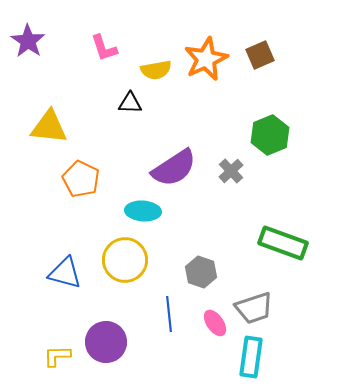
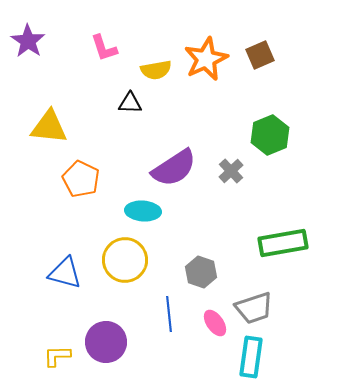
green rectangle: rotated 30 degrees counterclockwise
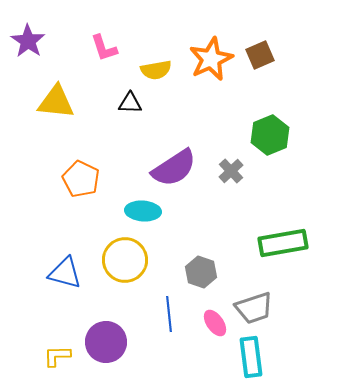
orange star: moved 5 px right
yellow triangle: moved 7 px right, 25 px up
cyan rectangle: rotated 15 degrees counterclockwise
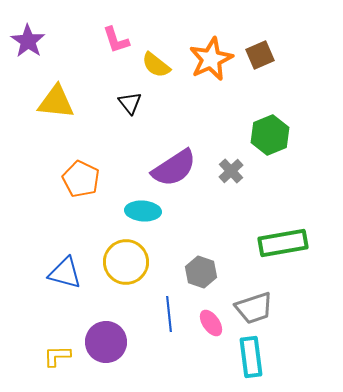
pink L-shape: moved 12 px right, 8 px up
yellow semicircle: moved 5 px up; rotated 48 degrees clockwise
black triangle: rotated 50 degrees clockwise
yellow circle: moved 1 px right, 2 px down
pink ellipse: moved 4 px left
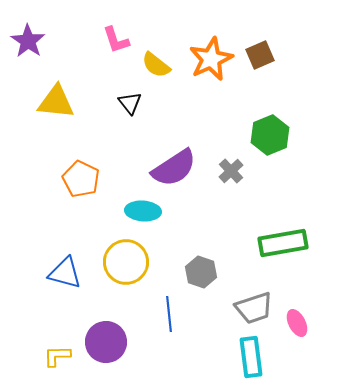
pink ellipse: moved 86 px right; rotated 8 degrees clockwise
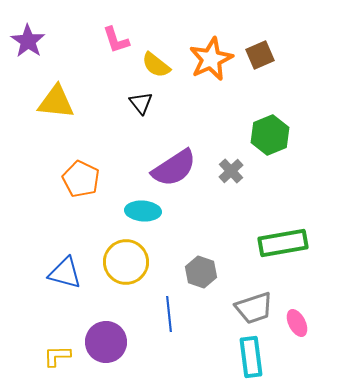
black triangle: moved 11 px right
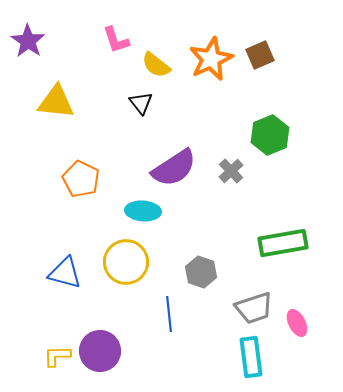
purple circle: moved 6 px left, 9 px down
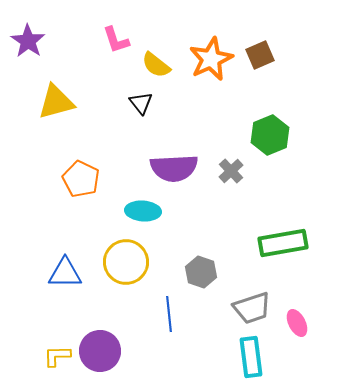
yellow triangle: rotated 21 degrees counterclockwise
purple semicircle: rotated 30 degrees clockwise
blue triangle: rotated 15 degrees counterclockwise
gray trapezoid: moved 2 px left
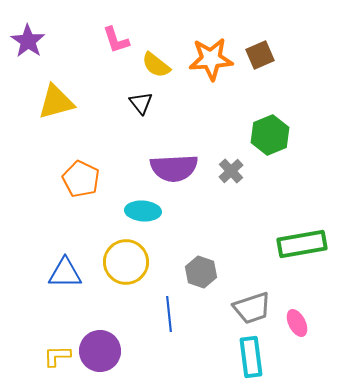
orange star: rotated 21 degrees clockwise
green rectangle: moved 19 px right, 1 px down
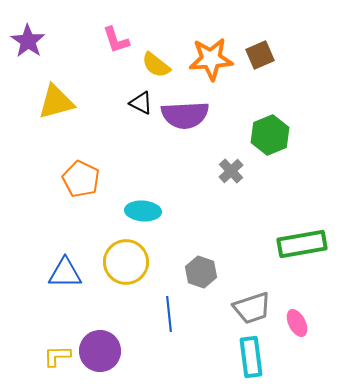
black triangle: rotated 25 degrees counterclockwise
purple semicircle: moved 11 px right, 53 px up
